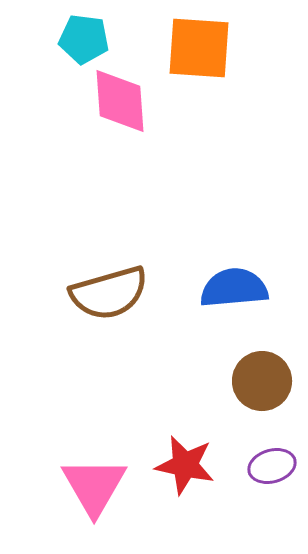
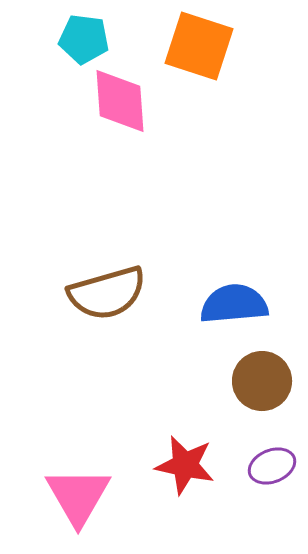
orange square: moved 2 px up; rotated 14 degrees clockwise
blue semicircle: moved 16 px down
brown semicircle: moved 2 px left
purple ellipse: rotated 6 degrees counterclockwise
pink triangle: moved 16 px left, 10 px down
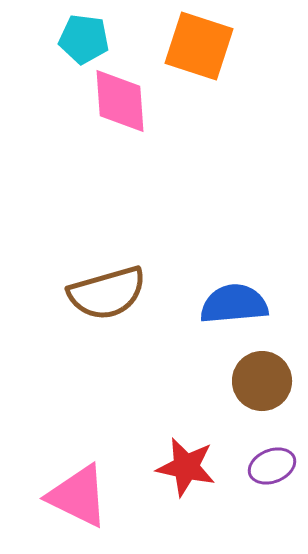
red star: moved 1 px right, 2 px down
pink triangle: rotated 34 degrees counterclockwise
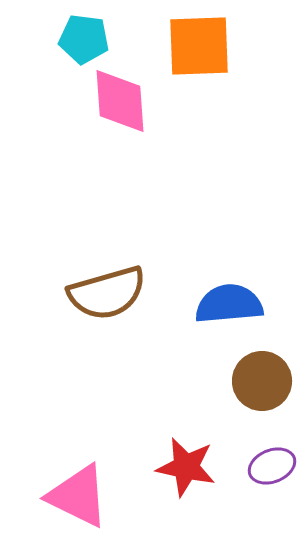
orange square: rotated 20 degrees counterclockwise
blue semicircle: moved 5 px left
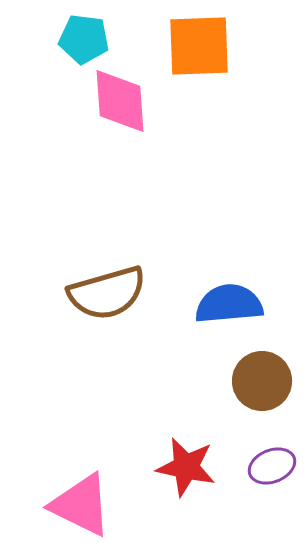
pink triangle: moved 3 px right, 9 px down
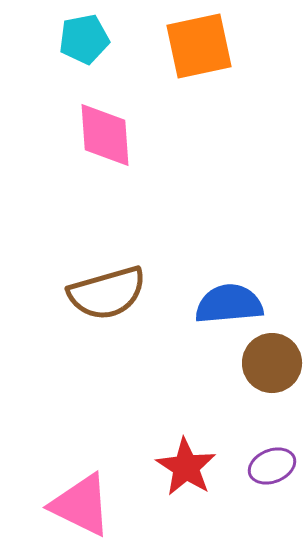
cyan pentagon: rotated 18 degrees counterclockwise
orange square: rotated 10 degrees counterclockwise
pink diamond: moved 15 px left, 34 px down
brown circle: moved 10 px right, 18 px up
red star: rotated 20 degrees clockwise
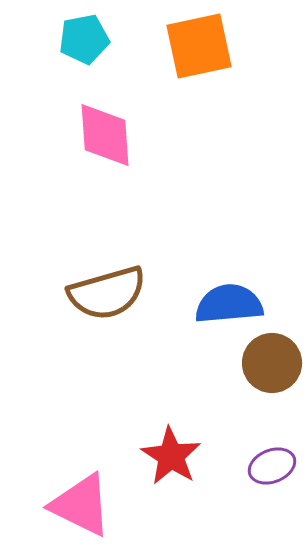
red star: moved 15 px left, 11 px up
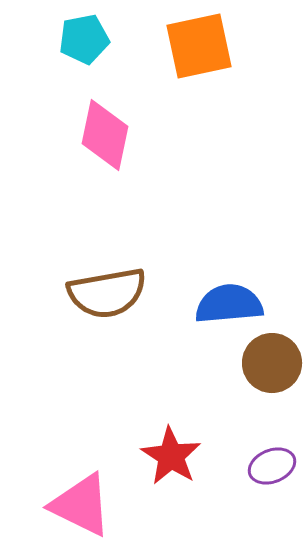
pink diamond: rotated 16 degrees clockwise
brown semicircle: rotated 6 degrees clockwise
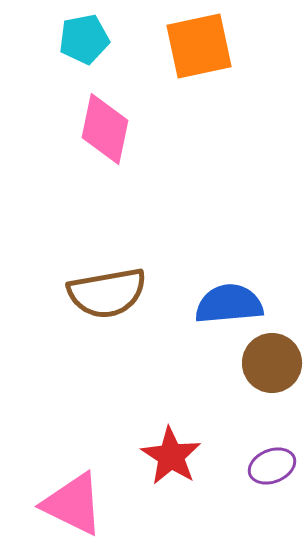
pink diamond: moved 6 px up
pink triangle: moved 8 px left, 1 px up
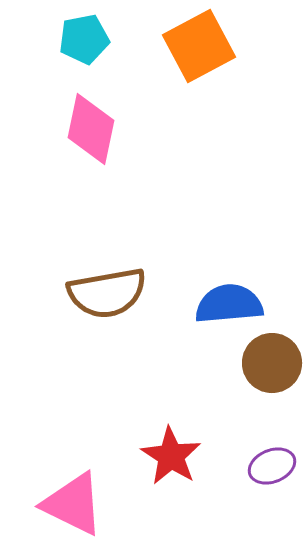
orange square: rotated 16 degrees counterclockwise
pink diamond: moved 14 px left
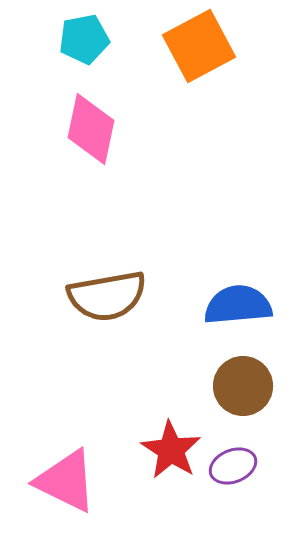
brown semicircle: moved 3 px down
blue semicircle: moved 9 px right, 1 px down
brown circle: moved 29 px left, 23 px down
red star: moved 6 px up
purple ellipse: moved 39 px left
pink triangle: moved 7 px left, 23 px up
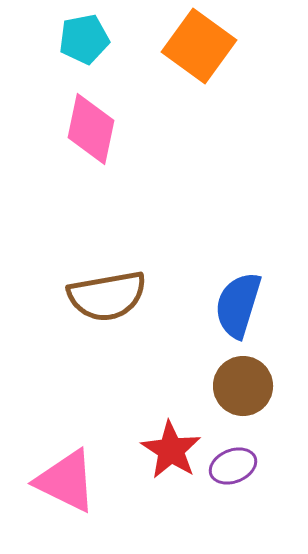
orange square: rotated 26 degrees counterclockwise
blue semicircle: rotated 68 degrees counterclockwise
